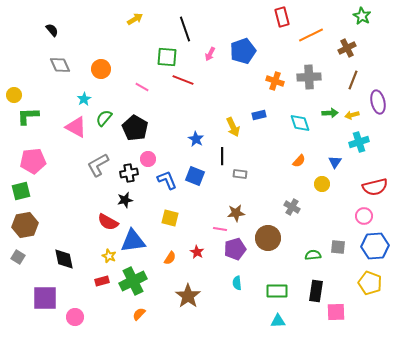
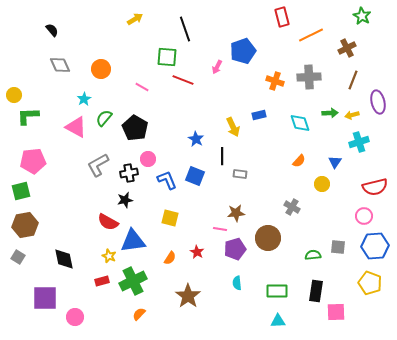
pink arrow at (210, 54): moved 7 px right, 13 px down
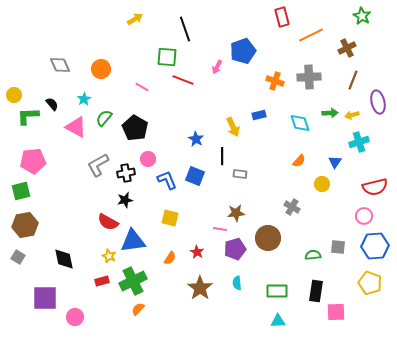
black semicircle at (52, 30): moved 74 px down
black cross at (129, 173): moved 3 px left
brown star at (188, 296): moved 12 px right, 8 px up
orange semicircle at (139, 314): moved 1 px left, 5 px up
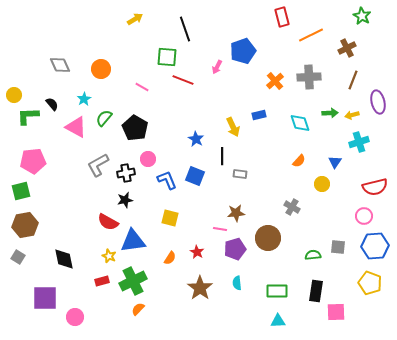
orange cross at (275, 81): rotated 30 degrees clockwise
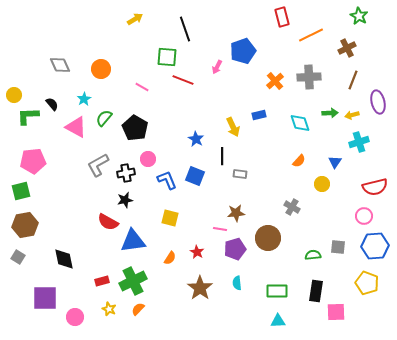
green star at (362, 16): moved 3 px left
yellow star at (109, 256): moved 53 px down
yellow pentagon at (370, 283): moved 3 px left
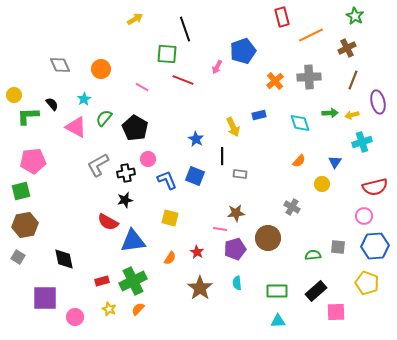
green star at (359, 16): moved 4 px left
green square at (167, 57): moved 3 px up
cyan cross at (359, 142): moved 3 px right
black rectangle at (316, 291): rotated 40 degrees clockwise
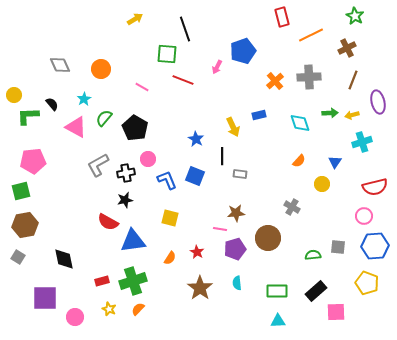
green cross at (133, 281): rotated 8 degrees clockwise
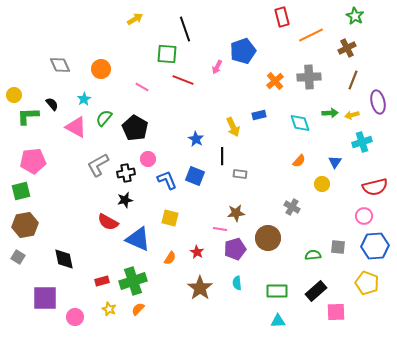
blue triangle at (133, 241): moved 5 px right, 2 px up; rotated 32 degrees clockwise
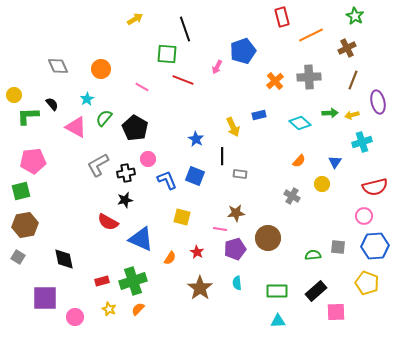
gray diamond at (60, 65): moved 2 px left, 1 px down
cyan star at (84, 99): moved 3 px right
cyan diamond at (300, 123): rotated 30 degrees counterclockwise
gray cross at (292, 207): moved 11 px up
yellow square at (170, 218): moved 12 px right, 1 px up
blue triangle at (138, 239): moved 3 px right
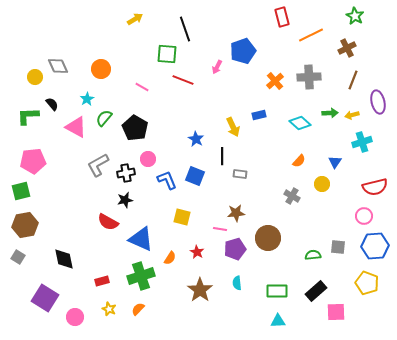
yellow circle at (14, 95): moved 21 px right, 18 px up
green cross at (133, 281): moved 8 px right, 5 px up
brown star at (200, 288): moved 2 px down
purple square at (45, 298): rotated 32 degrees clockwise
